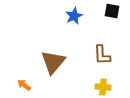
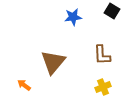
black square: rotated 21 degrees clockwise
blue star: moved 1 px left, 1 px down; rotated 18 degrees clockwise
yellow cross: rotated 28 degrees counterclockwise
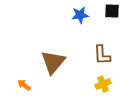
black square: rotated 28 degrees counterclockwise
blue star: moved 7 px right, 2 px up
yellow cross: moved 3 px up
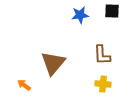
brown triangle: moved 1 px down
yellow cross: rotated 28 degrees clockwise
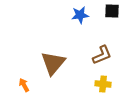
brown L-shape: rotated 110 degrees counterclockwise
orange arrow: rotated 24 degrees clockwise
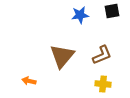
black square: rotated 14 degrees counterclockwise
brown triangle: moved 9 px right, 7 px up
orange arrow: moved 5 px right, 4 px up; rotated 48 degrees counterclockwise
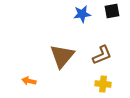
blue star: moved 2 px right, 1 px up
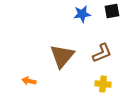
brown L-shape: moved 2 px up
